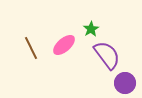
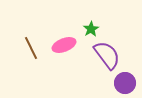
pink ellipse: rotated 20 degrees clockwise
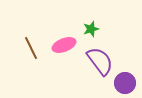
green star: rotated 14 degrees clockwise
purple semicircle: moved 7 px left, 6 px down
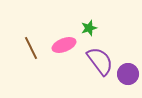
green star: moved 2 px left, 1 px up
purple circle: moved 3 px right, 9 px up
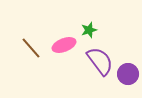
green star: moved 2 px down
brown line: rotated 15 degrees counterclockwise
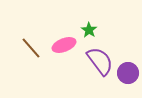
green star: rotated 21 degrees counterclockwise
purple circle: moved 1 px up
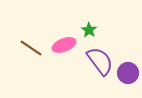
brown line: rotated 15 degrees counterclockwise
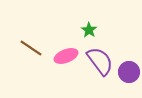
pink ellipse: moved 2 px right, 11 px down
purple circle: moved 1 px right, 1 px up
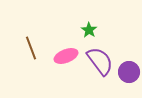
brown line: rotated 35 degrees clockwise
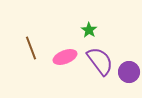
pink ellipse: moved 1 px left, 1 px down
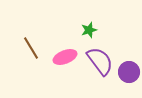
green star: rotated 21 degrees clockwise
brown line: rotated 10 degrees counterclockwise
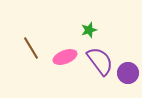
purple circle: moved 1 px left, 1 px down
